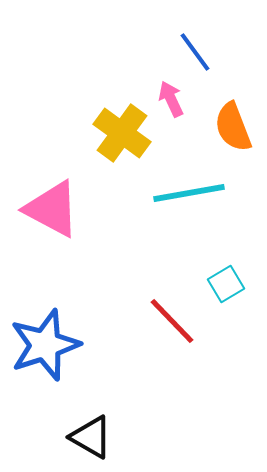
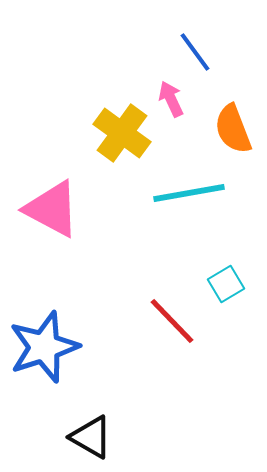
orange semicircle: moved 2 px down
blue star: moved 1 px left, 2 px down
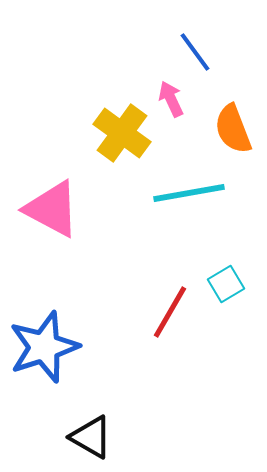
red line: moved 2 px left, 9 px up; rotated 74 degrees clockwise
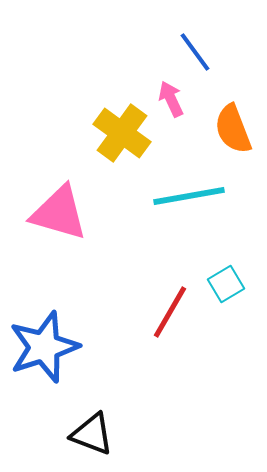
cyan line: moved 3 px down
pink triangle: moved 7 px right, 4 px down; rotated 12 degrees counterclockwise
black triangle: moved 1 px right, 3 px up; rotated 9 degrees counterclockwise
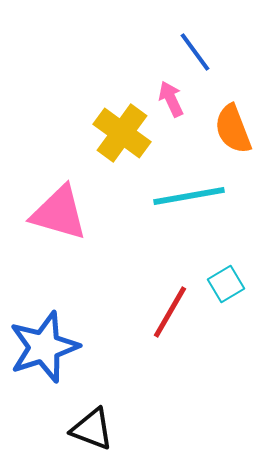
black triangle: moved 5 px up
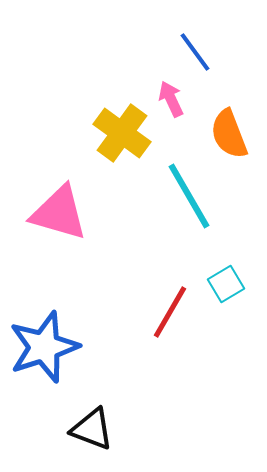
orange semicircle: moved 4 px left, 5 px down
cyan line: rotated 70 degrees clockwise
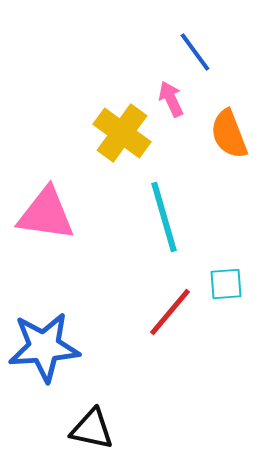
cyan line: moved 25 px left, 21 px down; rotated 14 degrees clockwise
pink triangle: moved 13 px left, 1 px down; rotated 8 degrees counterclockwise
cyan square: rotated 27 degrees clockwise
red line: rotated 10 degrees clockwise
blue star: rotated 14 degrees clockwise
black triangle: rotated 9 degrees counterclockwise
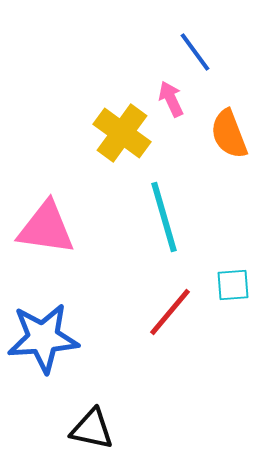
pink triangle: moved 14 px down
cyan square: moved 7 px right, 1 px down
blue star: moved 1 px left, 9 px up
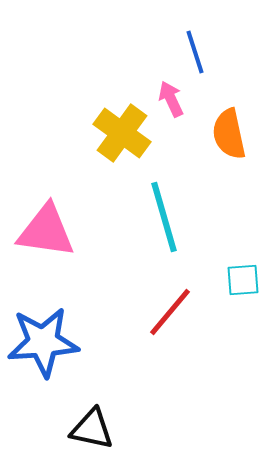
blue line: rotated 18 degrees clockwise
orange semicircle: rotated 9 degrees clockwise
pink triangle: moved 3 px down
cyan square: moved 10 px right, 5 px up
blue star: moved 4 px down
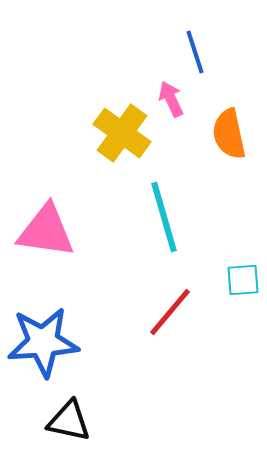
black triangle: moved 23 px left, 8 px up
